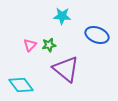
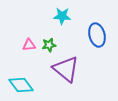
blue ellipse: rotated 55 degrees clockwise
pink triangle: moved 1 px left; rotated 40 degrees clockwise
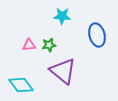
purple triangle: moved 3 px left, 2 px down
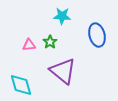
green star: moved 1 px right, 3 px up; rotated 24 degrees counterclockwise
cyan diamond: rotated 20 degrees clockwise
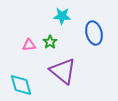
blue ellipse: moved 3 px left, 2 px up
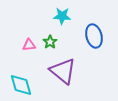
blue ellipse: moved 3 px down
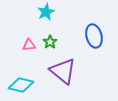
cyan star: moved 16 px left, 4 px up; rotated 30 degrees counterclockwise
cyan diamond: rotated 60 degrees counterclockwise
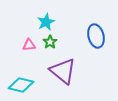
cyan star: moved 10 px down
blue ellipse: moved 2 px right
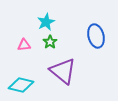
pink triangle: moved 5 px left
